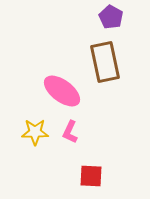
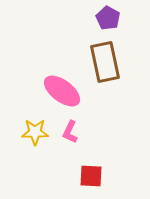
purple pentagon: moved 3 px left, 1 px down
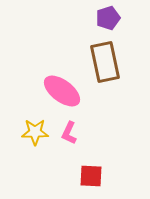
purple pentagon: rotated 25 degrees clockwise
pink L-shape: moved 1 px left, 1 px down
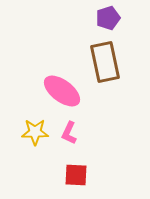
red square: moved 15 px left, 1 px up
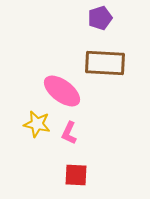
purple pentagon: moved 8 px left
brown rectangle: moved 1 px down; rotated 75 degrees counterclockwise
yellow star: moved 2 px right, 8 px up; rotated 12 degrees clockwise
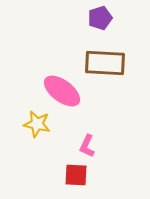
pink L-shape: moved 18 px right, 13 px down
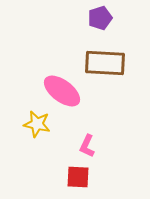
red square: moved 2 px right, 2 px down
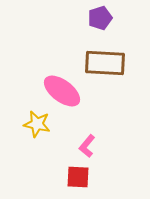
pink L-shape: rotated 15 degrees clockwise
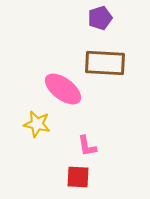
pink ellipse: moved 1 px right, 2 px up
pink L-shape: rotated 50 degrees counterclockwise
